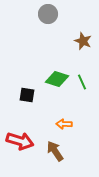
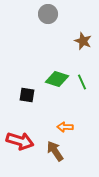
orange arrow: moved 1 px right, 3 px down
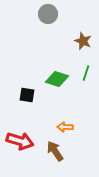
green line: moved 4 px right, 9 px up; rotated 42 degrees clockwise
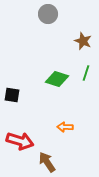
black square: moved 15 px left
brown arrow: moved 8 px left, 11 px down
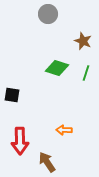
green diamond: moved 11 px up
orange arrow: moved 1 px left, 3 px down
red arrow: rotated 72 degrees clockwise
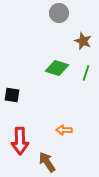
gray circle: moved 11 px right, 1 px up
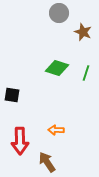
brown star: moved 9 px up
orange arrow: moved 8 px left
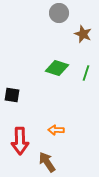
brown star: moved 2 px down
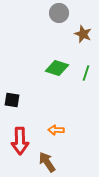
black square: moved 5 px down
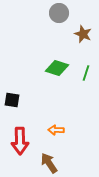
brown arrow: moved 2 px right, 1 px down
